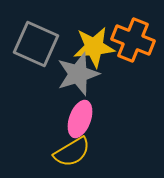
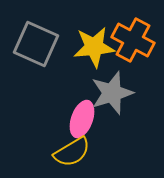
orange cross: rotated 6 degrees clockwise
gray star: moved 34 px right, 19 px down
pink ellipse: moved 2 px right
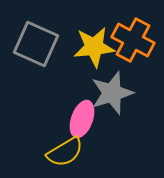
yellow semicircle: moved 7 px left
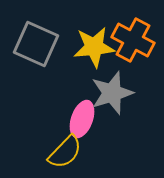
yellow semicircle: rotated 15 degrees counterclockwise
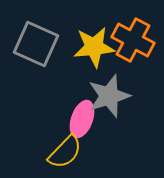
gray star: moved 3 px left, 3 px down
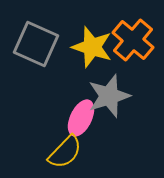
orange cross: rotated 12 degrees clockwise
yellow star: moved 2 px left; rotated 24 degrees clockwise
pink ellipse: moved 1 px left, 1 px up; rotated 6 degrees clockwise
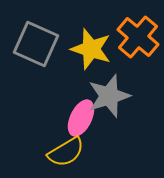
orange cross: moved 5 px right, 3 px up
yellow star: moved 1 px left, 2 px down
yellow semicircle: moved 1 px right; rotated 15 degrees clockwise
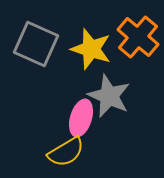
gray star: rotated 30 degrees counterclockwise
pink ellipse: rotated 9 degrees counterclockwise
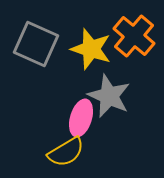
orange cross: moved 4 px left, 1 px up
